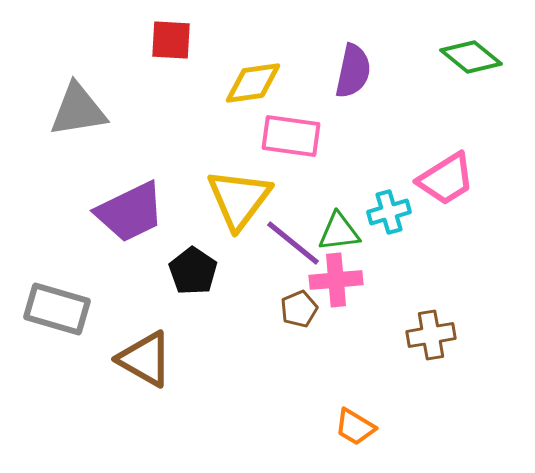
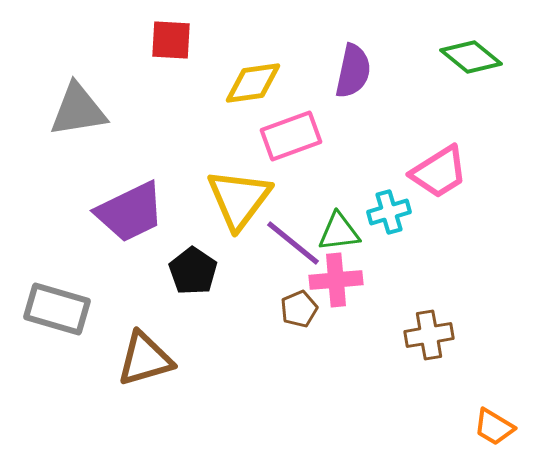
pink rectangle: rotated 28 degrees counterclockwise
pink trapezoid: moved 7 px left, 7 px up
brown cross: moved 2 px left
brown triangle: rotated 46 degrees counterclockwise
orange trapezoid: moved 139 px right
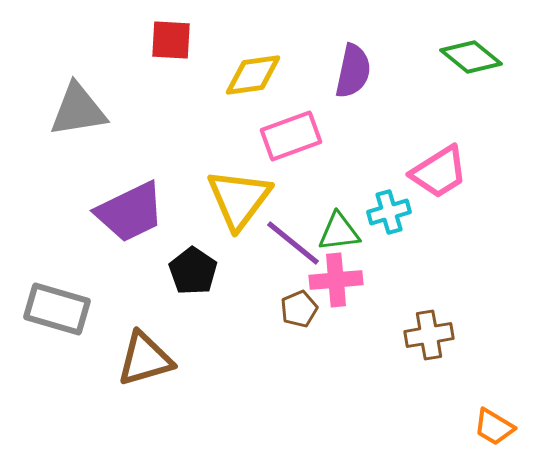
yellow diamond: moved 8 px up
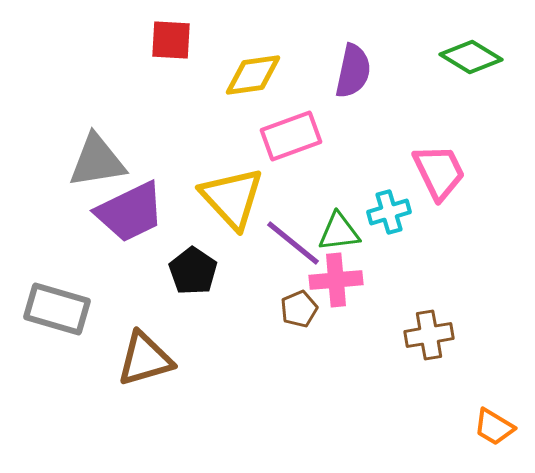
green diamond: rotated 8 degrees counterclockwise
gray triangle: moved 19 px right, 51 px down
pink trapezoid: rotated 84 degrees counterclockwise
yellow triangle: moved 7 px left, 1 px up; rotated 20 degrees counterclockwise
